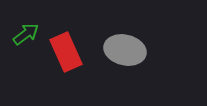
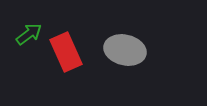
green arrow: moved 3 px right
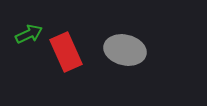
green arrow: rotated 12 degrees clockwise
